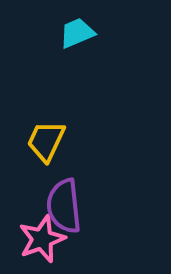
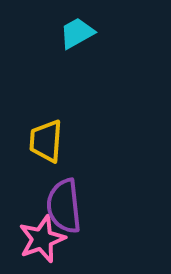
cyan trapezoid: rotated 6 degrees counterclockwise
yellow trapezoid: rotated 21 degrees counterclockwise
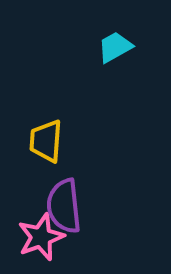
cyan trapezoid: moved 38 px right, 14 px down
pink star: moved 1 px left, 2 px up
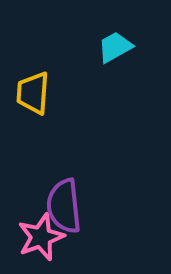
yellow trapezoid: moved 13 px left, 48 px up
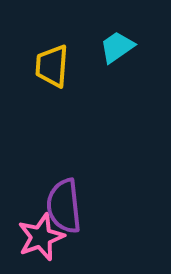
cyan trapezoid: moved 2 px right; rotated 6 degrees counterclockwise
yellow trapezoid: moved 19 px right, 27 px up
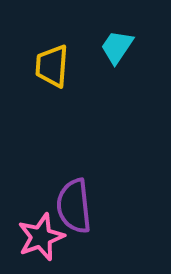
cyan trapezoid: rotated 21 degrees counterclockwise
purple semicircle: moved 10 px right
